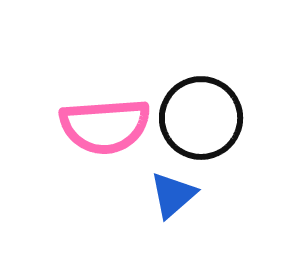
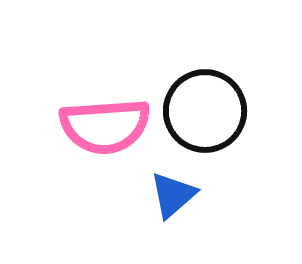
black circle: moved 4 px right, 7 px up
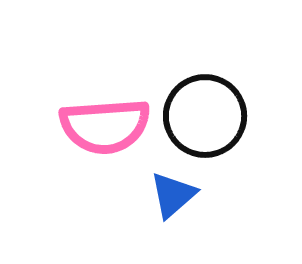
black circle: moved 5 px down
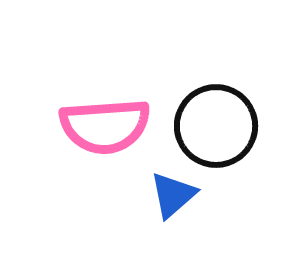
black circle: moved 11 px right, 10 px down
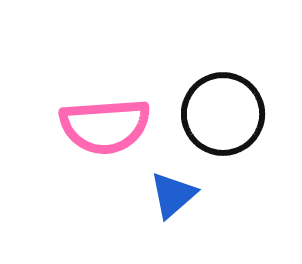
black circle: moved 7 px right, 12 px up
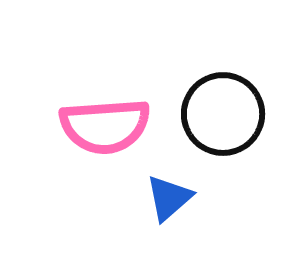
blue triangle: moved 4 px left, 3 px down
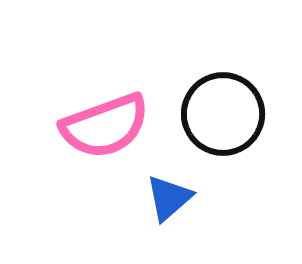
pink semicircle: rotated 16 degrees counterclockwise
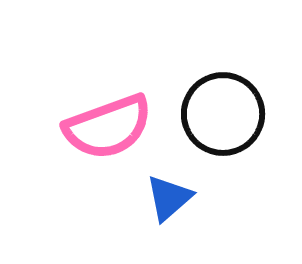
pink semicircle: moved 3 px right, 1 px down
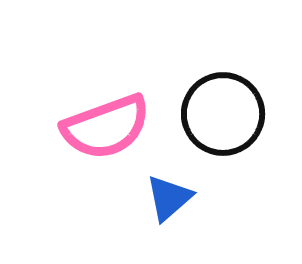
pink semicircle: moved 2 px left
